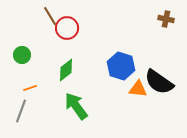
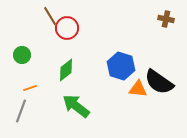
green arrow: rotated 16 degrees counterclockwise
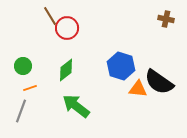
green circle: moved 1 px right, 11 px down
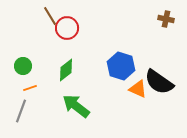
orange triangle: rotated 18 degrees clockwise
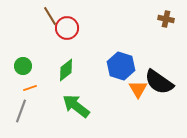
orange triangle: rotated 36 degrees clockwise
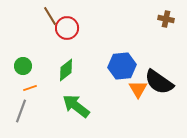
blue hexagon: moved 1 px right; rotated 24 degrees counterclockwise
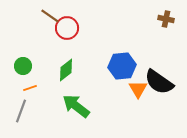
brown line: rotated 24 degrees counterclockwise
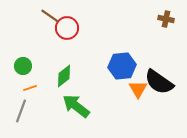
green diamond: moved 2 px left, 6 px down
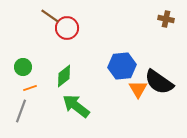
green circle: moved 1 px down
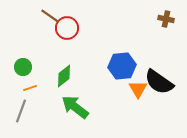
green arrow: moved 1 px left, 1 px down
